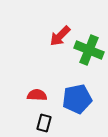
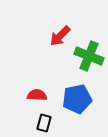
green cross: moved 6 px down
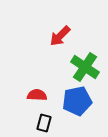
green cross: moved 4 px left, 11 px down; rotated 12 degrees clockwise
blue pentagon: moved 2 px down
